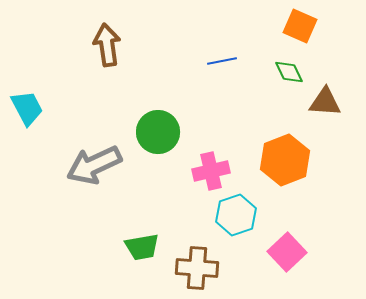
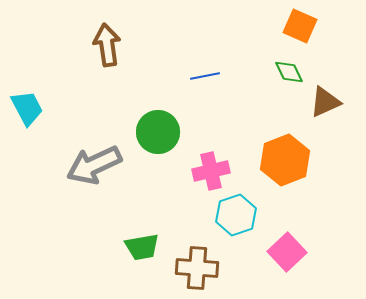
blue line: moved 17 px left, 15 px down
brown triangle: rotated 28 degrees counterclockwise
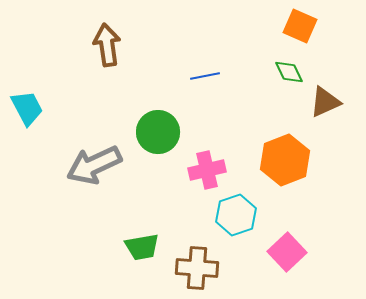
pink cross: moved 4 px left, 1 px up
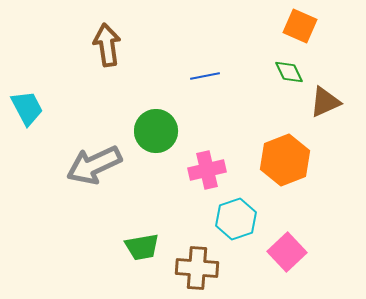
green circle: moved 2 px left, 1 px up
cyan hexagon: moved 4 px down
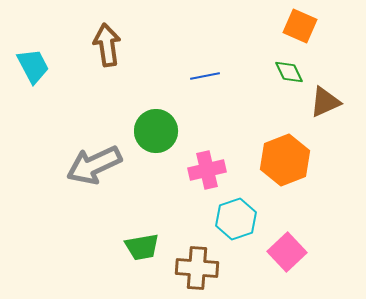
cyan trapezoid: moved 6 px right, 42 px up
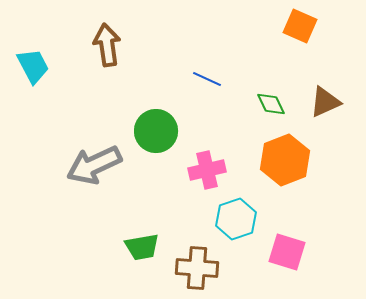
green diamond: moved 18 px left, 32 px down
blue line: moved 2 px right, 3 px down; rotated 36 degrees clockwise
pink square: rotated 30 degrees counterclockwise
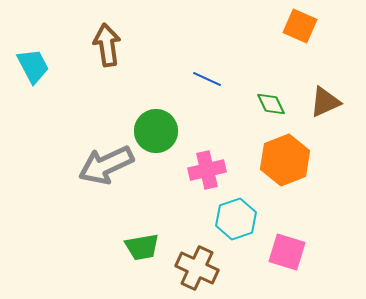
gray arrow: moved 12 px right
brown cross: rotated 21 degrees clockwise
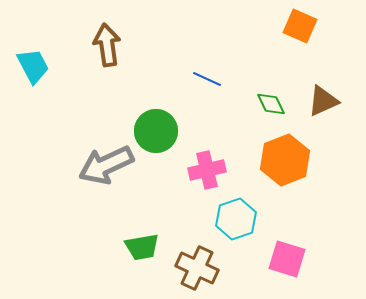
brown triangle: moved 2 px left, 1 px up
pink square: moved 7 px down
